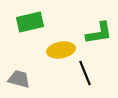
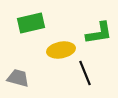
green rectangle: moved 1 px right, 1 px down
gray trapezoid: moved 1 px left, 1 px up
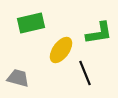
yellow ellipse: rotated 44 degrees counterclockwise
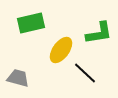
black line: rotated 25 degrees counterclockwise
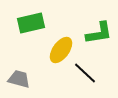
gray trapezoid: moved 1 px right, 1 px down
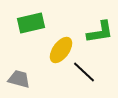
green L-shape: moved 1 px right, 1 px up
black line: moved 1 px left, 1 px up
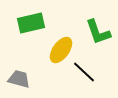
green L-shape: moved 2 px left; rotated 80 degrees clockwise
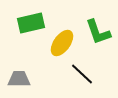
yellow ellipse: moved 1 px right, 7 px up
black line: moved 2 px left, 2 px down
gray trapezoid: rotated 15 degrees counterclockwise
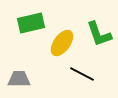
green L-shape: moved 1 px right, 2 px down
black line: rotated 15 degrees counterclockwise
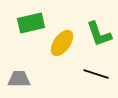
black line: moved 14 px right; rotated 10 degrees counterclockwise
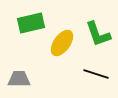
green L-shape: moved 1 px left
